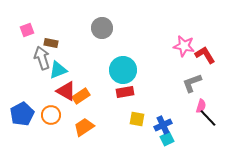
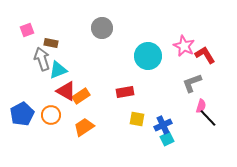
pink star: rotated 15 degrees clockwise
gray arrow: moved 1 px down
cyan circle: moved 25 px right, 14 px up
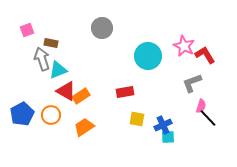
cyan square: moved 1 px right, 2 px up; rotated 24 degrees clockwise
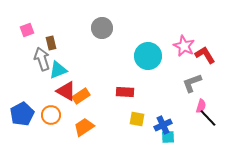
brown rectangle: rotated 64 degrees clockwise
red rectangle: rotated 12 degrees clockwise
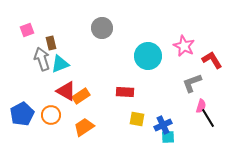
red L-shape: moved 7 px right, 5 px down
cyan triangle: moved 2 px right, 6 px up
black line: rotated 12 degrees clockwise
